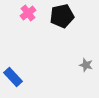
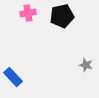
pink cross: rotated 28 degrees clockwise
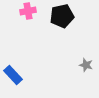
pink cross: moved 2 px up
blue rectangle: moved 2 px up
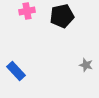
pink cross: moved 1 px left
blue rectangle: moved 3 px right, 4 px up
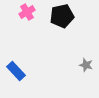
pink cross: moved 1 px down; rotated 21 degrees counterclockwise
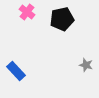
pink cross: rotated 21 degrees counterclockwise
black pentagon: moved 3 px down
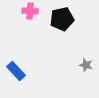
pink cross: moved 3 px right, 1 px up; rotated 35 degrees counterclockwise
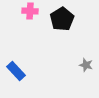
black pentagon: rotated 20 degrees counterclockwise
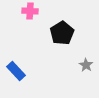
black pentagon: moved 14 px down
gray star: rotated 16 degrees clockwise
